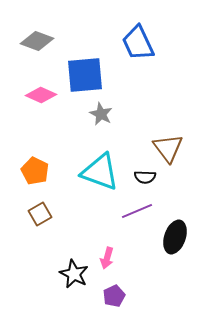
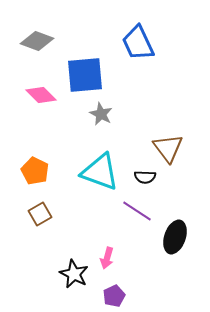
pink diamond: rotated 20 degrees clockwise
purple line: rotated 56 degrees clockwise
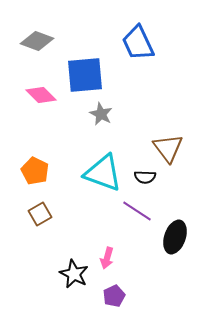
cyan triangle: moved 3 px right, 1 px down
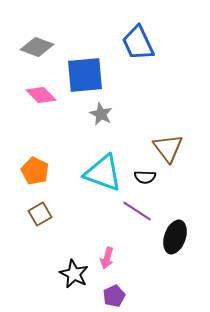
gray diamond: moved 6 px down
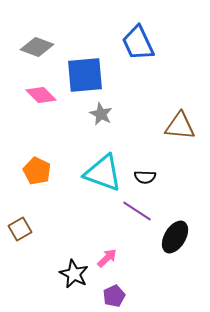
brown triangle: moved 12 px right, 22 px up; rotated 48 degrees counterclockwise
orange pentagon: moved 2 px right
brown square: moved 20 px left, 15 px down
black ellipse: rotated 12 degrees clockwise
pink arrow: rotated 150 degrees counterclockwise
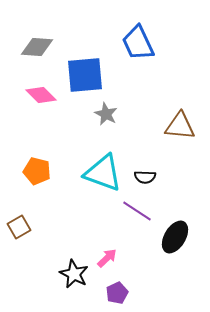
gray diamond: rotated 16 degrees counterclockwise
gray star: moved 5 px right
orange pentagon: rotated 12 degrees counterclockwise
brown square: moved 1 px left, 2 px up
purple pentagon: moved 3 px right, 3 px up
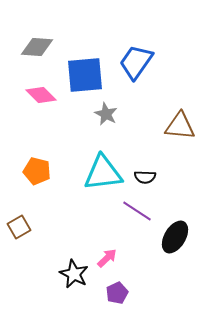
blue trapezoid: moved 2 px left, 19 px down; rotated 60 degrees clockwise
cyan triangle: rotated 27 degrees counterclockwise
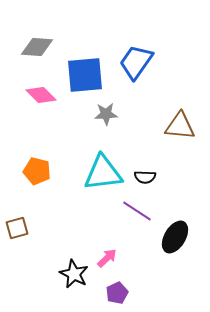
gray star: rotated 30 degrees counterclockwise
brown square: moved 2 px left, 1 px down; rotated 15 degrees clockwise
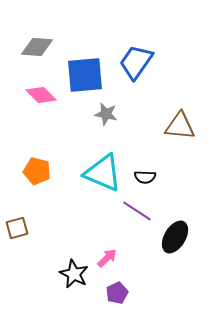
gray star: rotated 15 degrees clockwise
cyan triangle: rotated 30 degrees clockwise
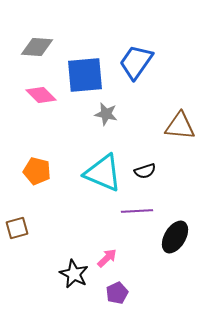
black semicircle: moved 6 px up; rotated 20 degrees counterclockwise
purple line: rotated 36 degrees counterclockwise
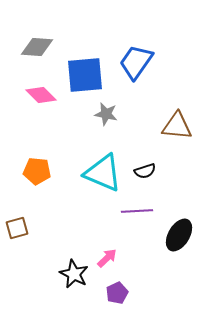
brown triangle: moved 3 px left
orange pentagon: rotated 8 degrees counterclockwise
black ellipse: moved 4 px right, 2 px up
